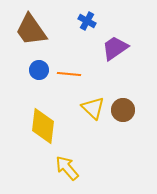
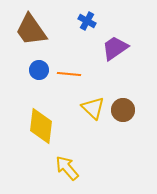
yellow diamond: moved 2 px left
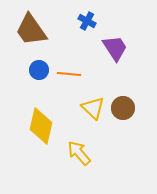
purple trapezoid: rotated 92 degrees clockwise
brown circle: moved 2 px up
yellow diamond: rotated 6 degrees clockwise
yellow arrow: moved 12 px right, 15 px up
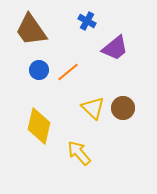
purple trapezoid: rotated 84 degrees clockwise
orange line: moved 1 px left, 2 px up; rotated 45 degrees counterclockwise
yellow diamond: moved 2 px left
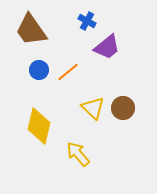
purple trapezoid: moved 8 px left, 1 px up
yellow arrow: moved 1 px left, 1 px down
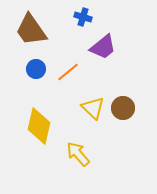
blue cross: moved 4 px left, 4 px up; rotated 12 degrees counterclockwise
purple trapezoid: moved 4 px left
blue circle: moved 3 px left, 1 px up
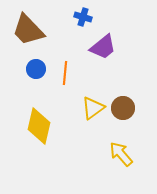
brown trapezoid: moved 3 px left; rotated 9 degrees counterclockwise
orange line: moved 3 px left, 1 px down; rotated 45 degrees counterclockwise
yellow triangle: rotated 40 degrees clockwise
yellow arrow: moved 43 px right
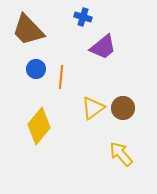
orange line: moved 4 px left, 4 px down
yellow diamond: rotated 27 degrees clockwise
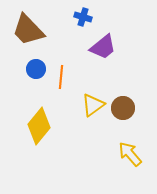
yellow triangle: moved 3 px up
yellow arrow: moved 9 px right
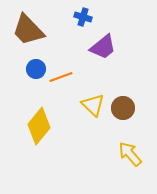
orange line: rotated 65 degrees clockwise
yellow triangle: rotated 40 degrees counterclockwise
